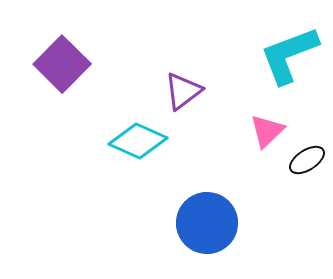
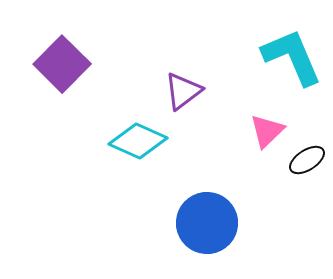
cyan L-shape: moved 3 px right, 2 px down; rotated 88 degrees clockwise
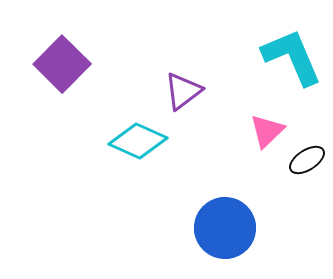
blue circle: moved 18 px right, 5 px down
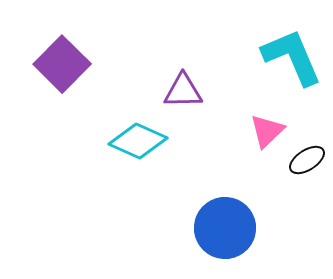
purple triangle: rotated 36 degrees clockwise
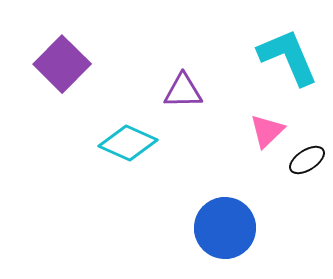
cyan L-shape: moved 4 px left
cyan diamond: moved 10 px left, 2 px down
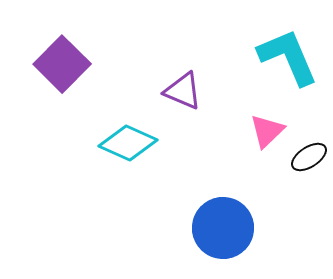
purple triangle: rotated 24 degrees clockwise
black ellipse: moved 2 px right, 3 px up
blue circle: moved 2 px left
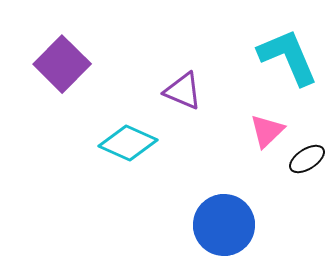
black ellipse: moved 2 px left, 2 px down
blue circle: moved 1 px right, 3 px up
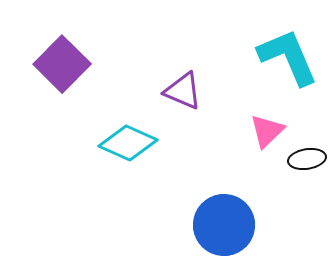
black ellipse: rotated 24 degrees clockwise
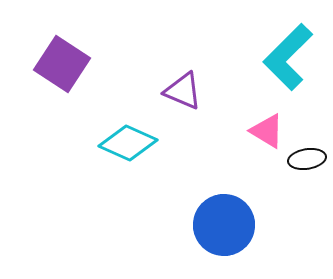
cyan L-shape: rotated 112 degrees counterclockwise
purple square: rotated 12 degrees counterclockwise
pink triangle: rotated 45 degrees counterclockwise
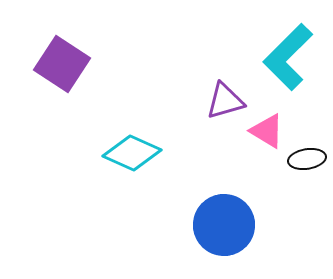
purple triangle: moved 42 px right, 10 px down; rotated 39 degrees counterclockwise
cyan diamond: moved 4 px right, 10 px down
